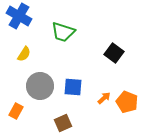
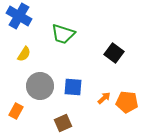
green trapezoid: moved 2 px down
orange pentagon: rotated 15 degrees counterclockwise
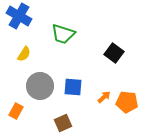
orange arrow: moved 1 px up
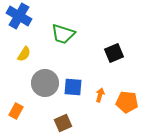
black square: rotated 30 degrees clockwise
gray circle: moved 5 px right, 3 px up
orange arrow: moved 4 px left, 2 px up; rotated 32 degrees counterclockwise
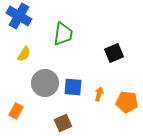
green trapezoid: rotated 100 degrees counterclockwise
orange arrow: moved 1 px left, 1 px up
